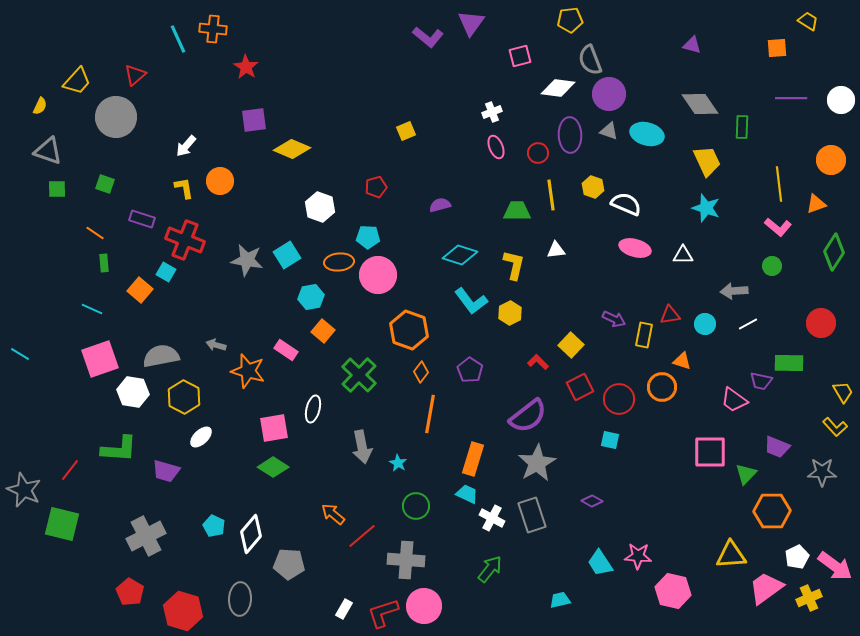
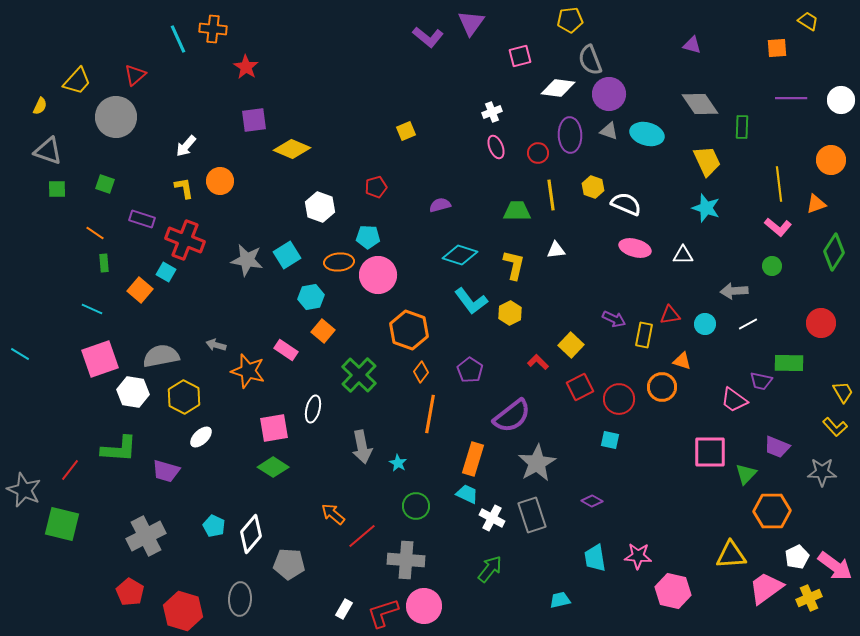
purple semicircle at (528, 416): moved 16 px left
cyan trapezoid at (600, 563): moved 5 px left, 5 px up; rotated 24 degrees clockwise
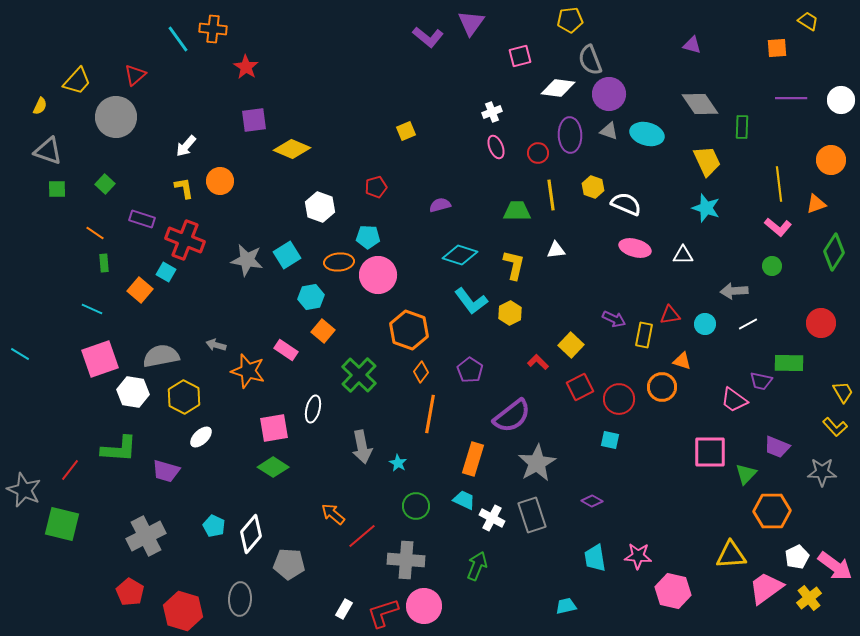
cyan line at (178, 39): rotated 12 degrees counterclockwise
green square at (105, 184): rotated 24 degrees clockwise
cyan trapezoid at (467, 494): moved 3 px left, 6 px down
green arrow at (490, 569): moved 13 px left, 3 px up; rotated 16 degrees counterclockwise
yellow cross at (809, 598): rotated 15 degrees counterclockwise
cyan trapezoid at (560, 600): moved 6 px right, 6 px down
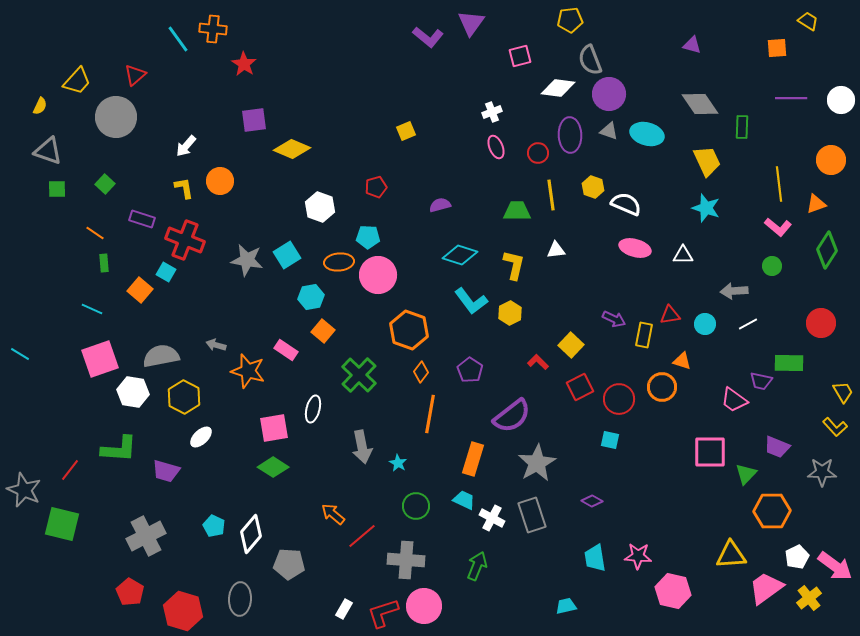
red star at (246, 67): moved 2 px left, 3 px up
green diamond at (834, 252): moved 7 px left, 2 px up
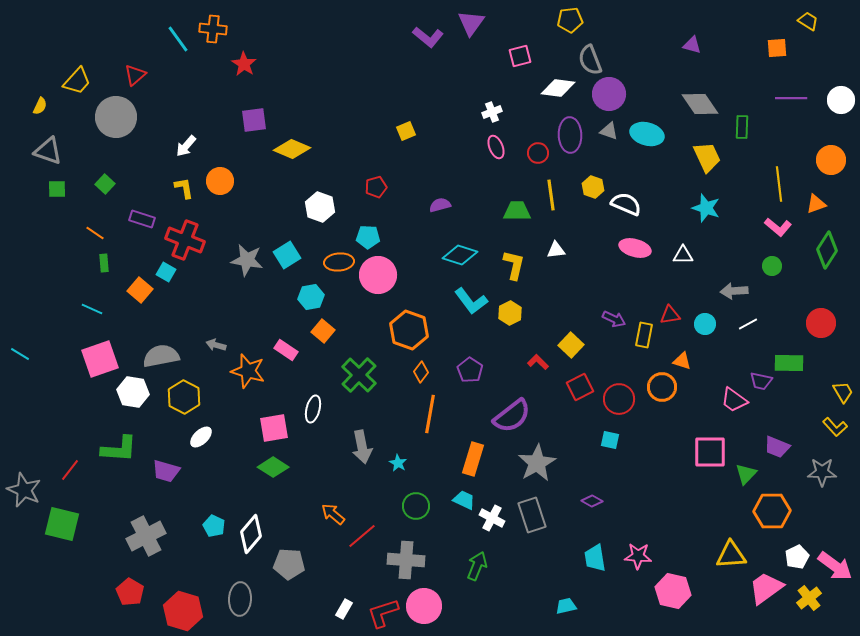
yellow trapezoid at (707, 161): moved 4 px up
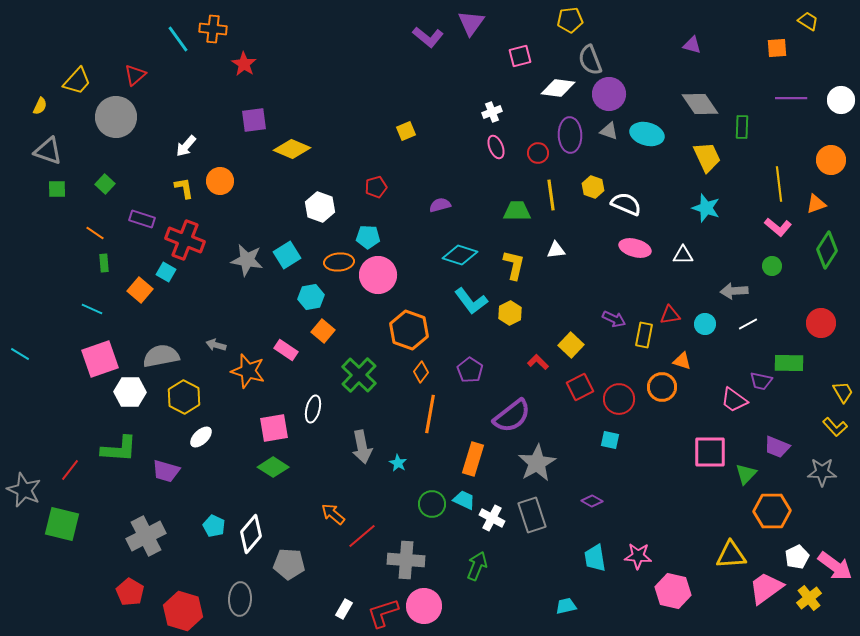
white hexagon at (133, 392): moved 3 px left; rotated 8 degrees counterclockwise
green circle at (416, 506): moved 16 px right, 2 px up
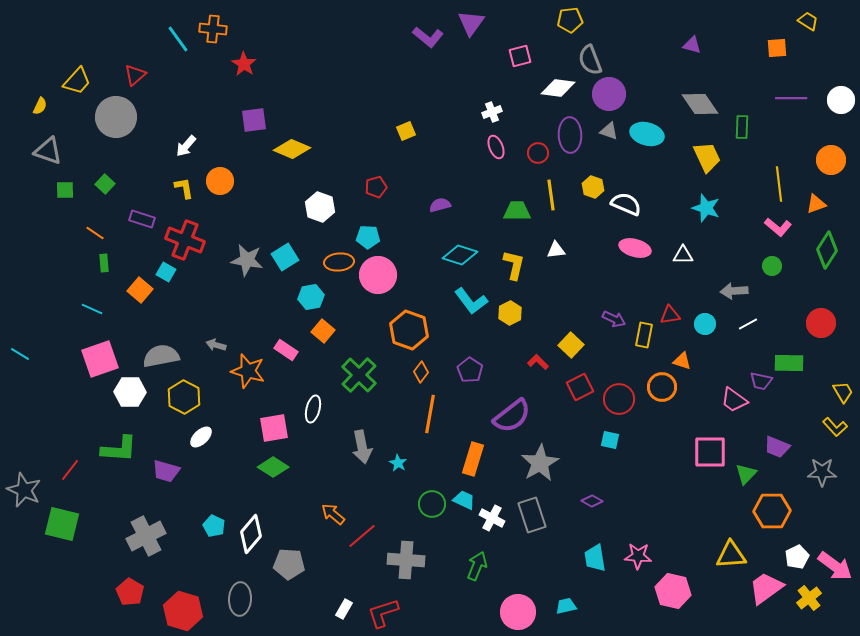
green square at (57, 189): moved 8 px right, 1 px down
cyan square at (287, 255): moved 2 px left, 2 px down
gray star at (537, 463): moved 3 px right
pink circle at (424, 606): moved 94 px right, 6 px down
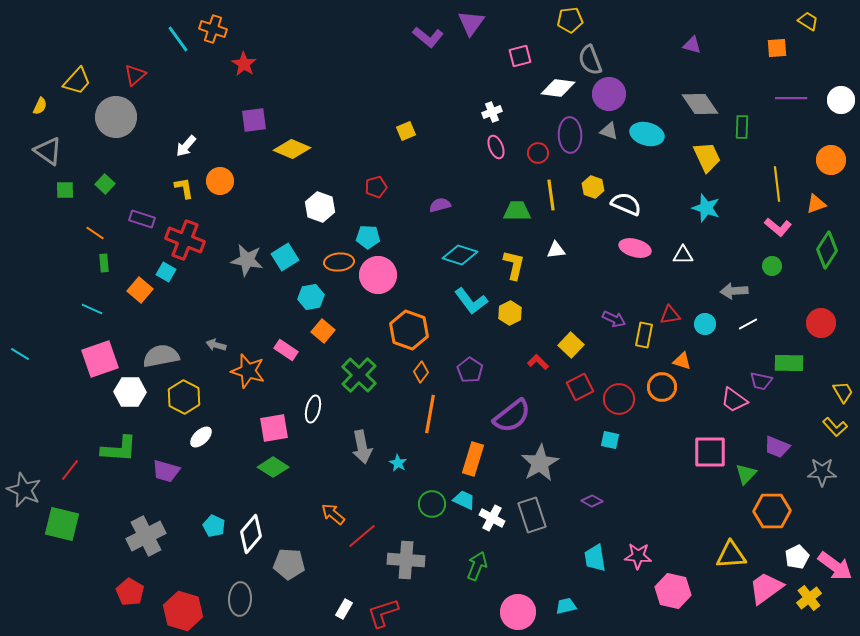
orange cross at (213, 29): rotated 12 degrees clockwise
gray triangle at (48, 151): rotated 16 degrees clockwise
yellow line at (779, 184): moved 2 px left
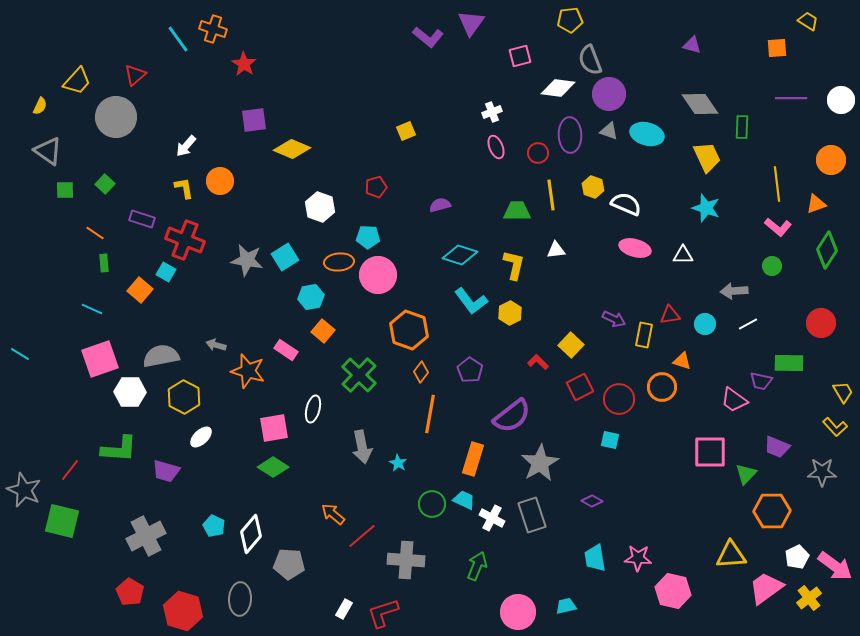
green square at (62, 524): moved 3 px up
pink star at (638, 556): moved 2 px down
